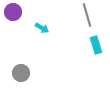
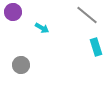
gray line: rotated 35 degrees counterclockwise
cyan rectangle: moved 2 px down
gray circle: moved 8 px up
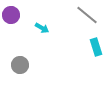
purple circle: moved 2 px left, 3 px down
gray circle: moved 1 px left
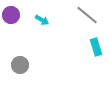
cyan arrow: moved 8 px up
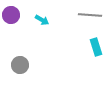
gray line: moved 3 px right; rotated 35 degrees counterclockwise
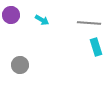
gray line: moved 1 px left, 8 px down
